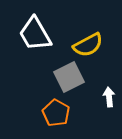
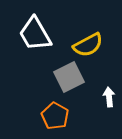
orange pentagon: moved 1 px left, 3 px down
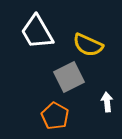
white trapezoid: moved 2 px right, 2 px up
yellow semicircle: rotated 52 degrees clockwise
white arrow: moved 2 px left, 5 px down
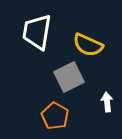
white trapezoid: rotated 39 degrees clockwise
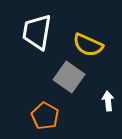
gray square: rotated 28 degrees counterclockwise
white arrow: moved 1 px right, 1 px up
orange pentagon: moved 10 px left
